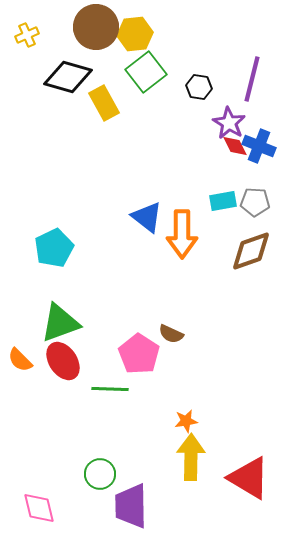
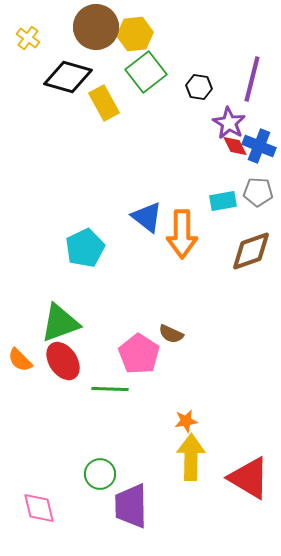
yellow cross: moved 1 px right, 3 px down; rotated 30 degrees counterclockwise
gray pentagon: moved 3 px right, 10 px up
cyan pentagon: moved 31 px right
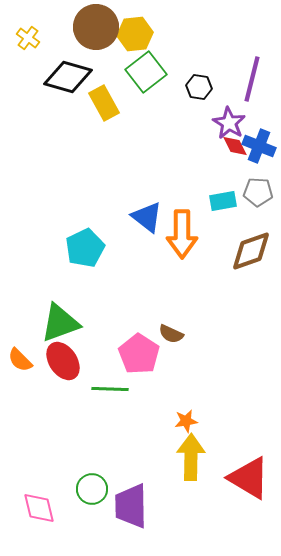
green circle: moved 8 px left, 15 px down
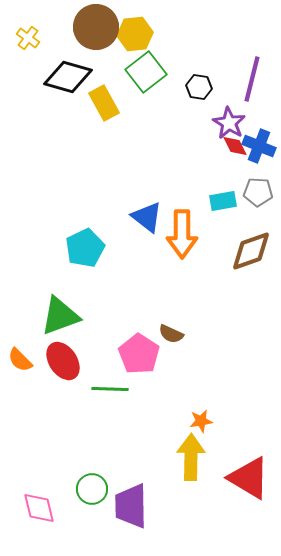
green triangle: moved 7 px up
orange star: moved 15 px right
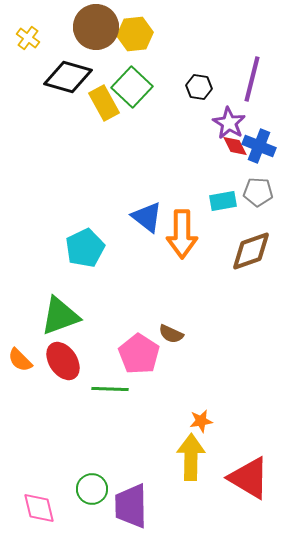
green square: moved 14 px left, 15 px down; rotated 9 degrees counterclockwise
